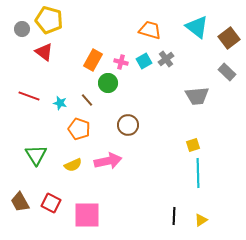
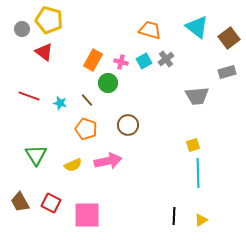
gray rectangle: rotated 60 degrees counterclockwise
orange pentagon: moved 7 px right
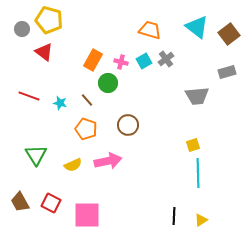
brown square: moved 4 px up
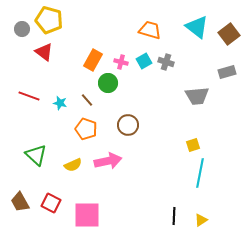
gray cross: moved 3 px down; rotated 35 degrees counterclockwise
green triangle: rotated 15 degrees counterclockwise
cyan line: moved 2 px right; rotated 12 degrees clockwise
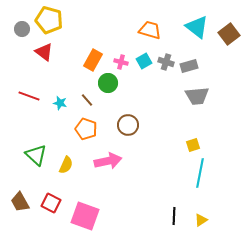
gray rectangle: moved 38 px left, 6 px up
yellow semicircle: moved 7 px left; rotated 42 degrees counterclockwise
pink square: moved 2 px left, 1 px down; rotated 20 degrees clockwise
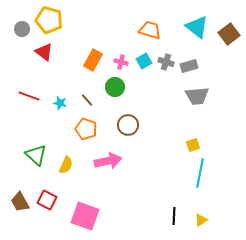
green circle: moved 7 px right, 4 px down
red square: moved 4 px left, 3 px up
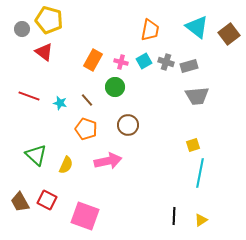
orange trapezoid: rotated 85 degrees clockwise
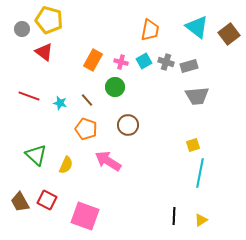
pink arrow: rotated 136 degrees counterclockwise
